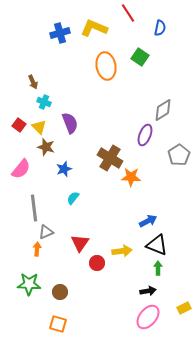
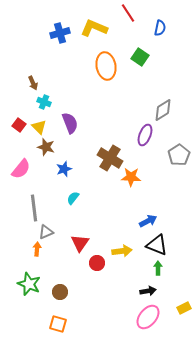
brown arrow: moved 1 px down
green star: rotated 20 degrees clockwise
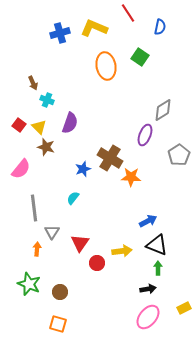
blue semicircle: moved 1 px up
cyan cross: moved 3 px right, 2 px up
purple semicircle: rotated 40 degrees clockwise
blue star: moved 19 px right
gray triangle: moved 6 px right; rotated 35 degrees counterclockwise
black arrow: moved 2 px up
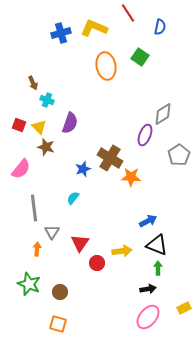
blue cross: moved 1 px right
gray diamond: moved 4 px down
red square: rotated 16 degrees counterclockwise
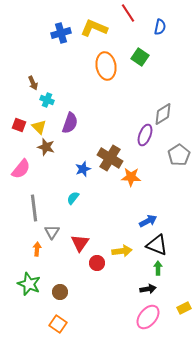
orange square: rotated 18 degrees clockwise
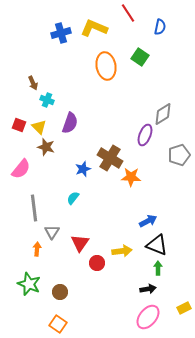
gray pentagon: rotated 15 degrees clockwise
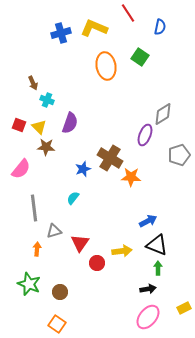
brown star: rotated 12 degrees counterclockwise
gray triangle: moved 2 px right, 1 px up; rotated 42 degrees clockwise
orange square: moved 1 px left
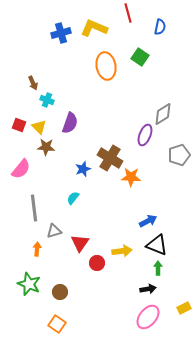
red line: rotated 18 degrees clockwise
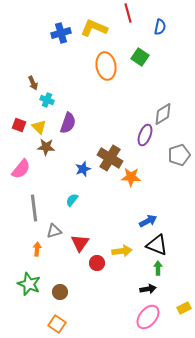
purple semicircle: moved 2 px left
cyan semicircle: moved 1 px left, 2 px down
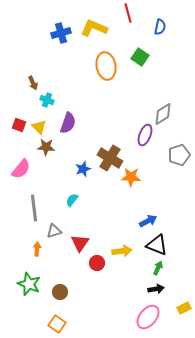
green arrow: rotated 24 degrees clockwise
black arrow: moved 8 px right
